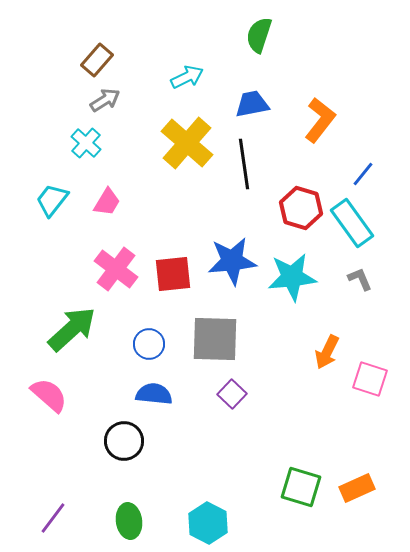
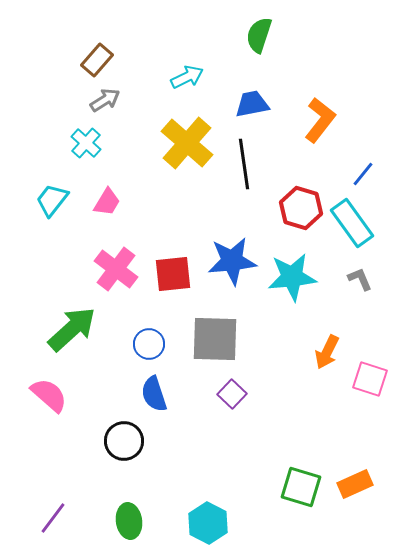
blue semicircle: rotated 114 degrees counterclockwise
orange rectangle: moved 2 px left, 4 px up
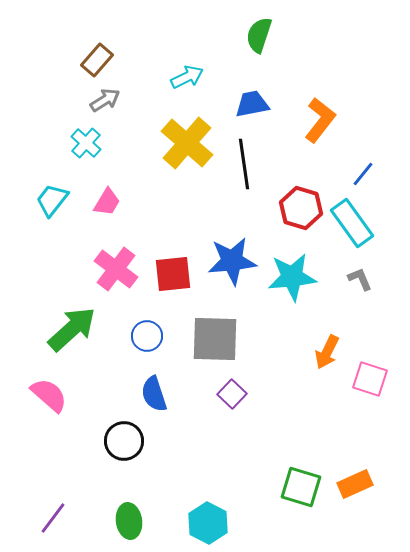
blue circle: moved 2 px left, 8 px up
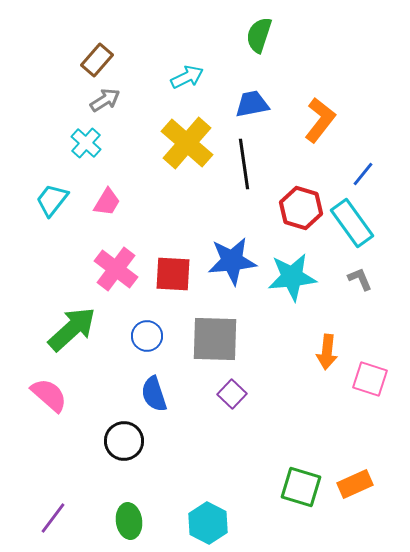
red square: rotated 9 degrees clockwise
orange arrow: rotated 20 degrees counterclockwise
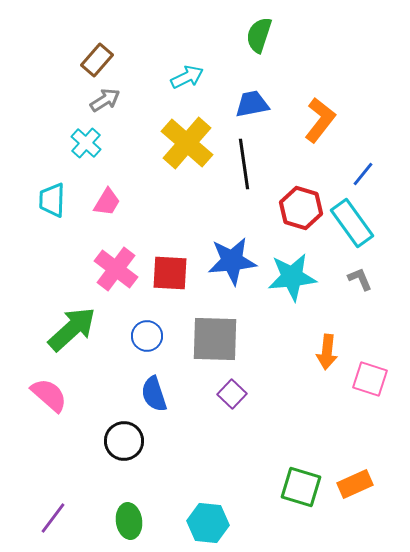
cyan trapezoid: rotated 36 degrees counterclockwise
red square: moved 3 px left, 1 px up
cyan hexagon: rotated 21 degrees counterclockwise
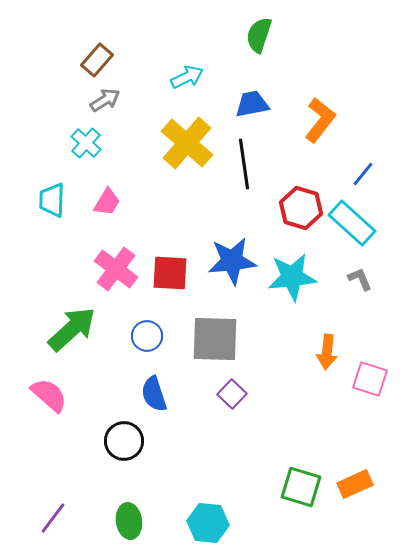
cyan rectangle: rotated 12 degrees counterclockwise
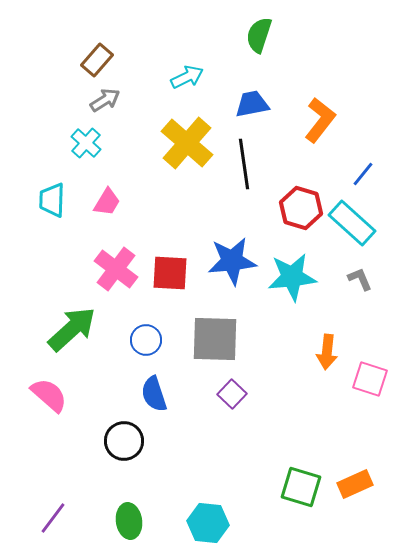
blue circle: moved 1 px left, 4 px down
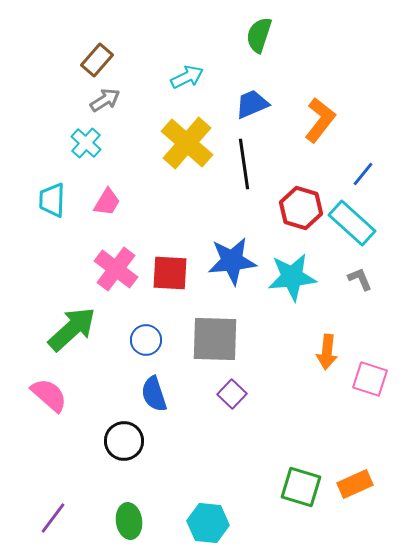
blue trapezoid: rotated 12 degrees counterclockwise
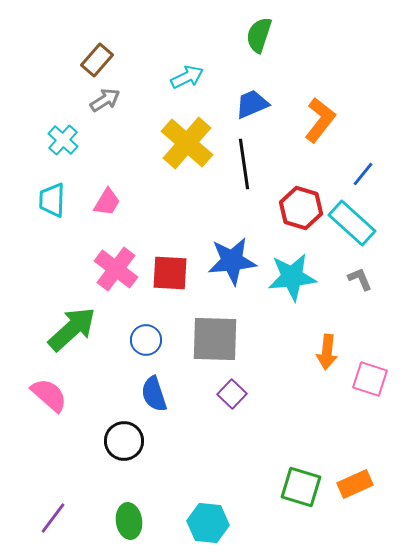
cyan cross: moved 23 px left, 3 px up
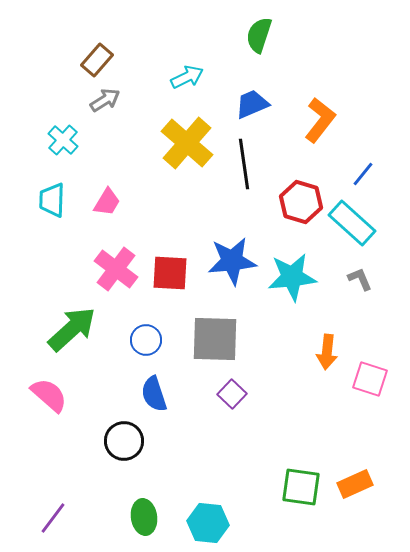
red hexagon: moved 6 px up
green square: rotated 9 degrees counterclockwise
green ellipse: moved 15 px right, 4 px up
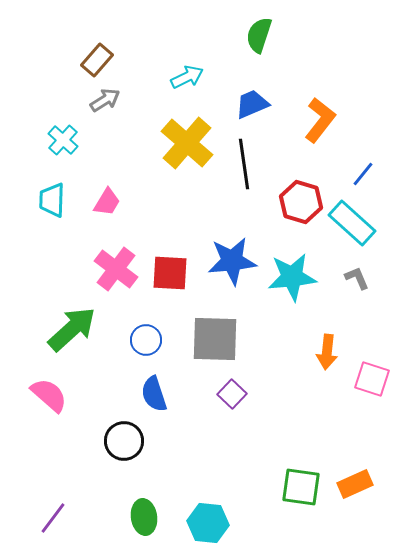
gray L-shape: moved 3 px left, 1 px up
pink square: moved 2 px right
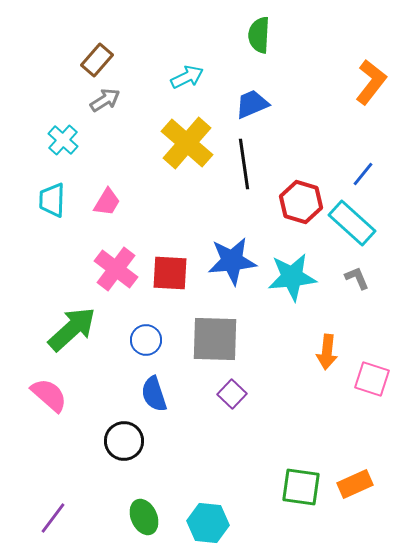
green semicircle: rotated 15 degrees counterclockwise
orange L-shape: moved 51 px right, 38 px up
green ellipse: rotated 16 degrees counterclockwise
